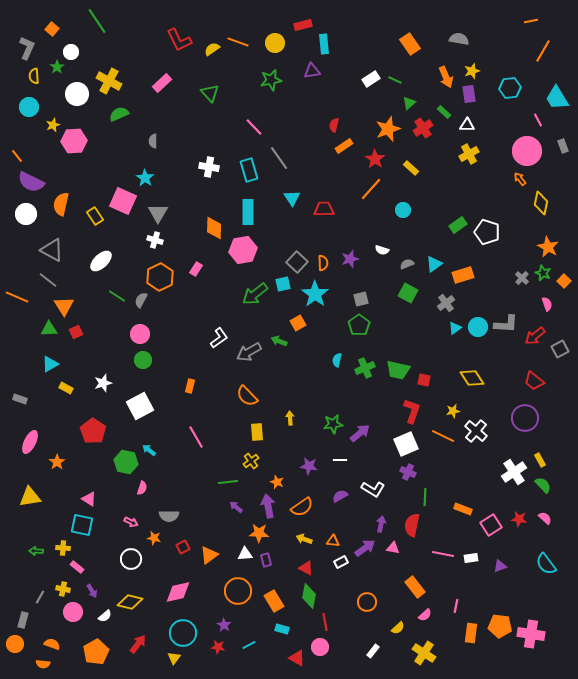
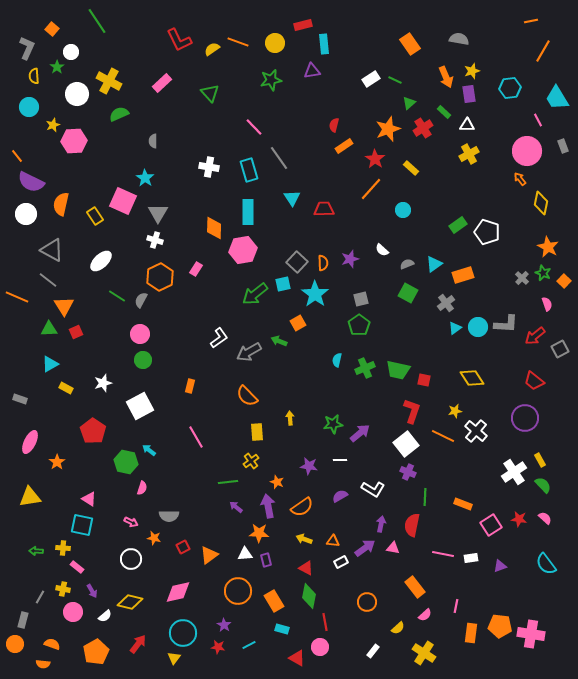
white semicircle at (382, 250): rotated 24 degrees clockwise
yellow star at (453, 411): moved 2 px right
white square at (406, 444): rotated 15 degrees counterclockwise
orange rectangle at (463, 509): moved 5 px up
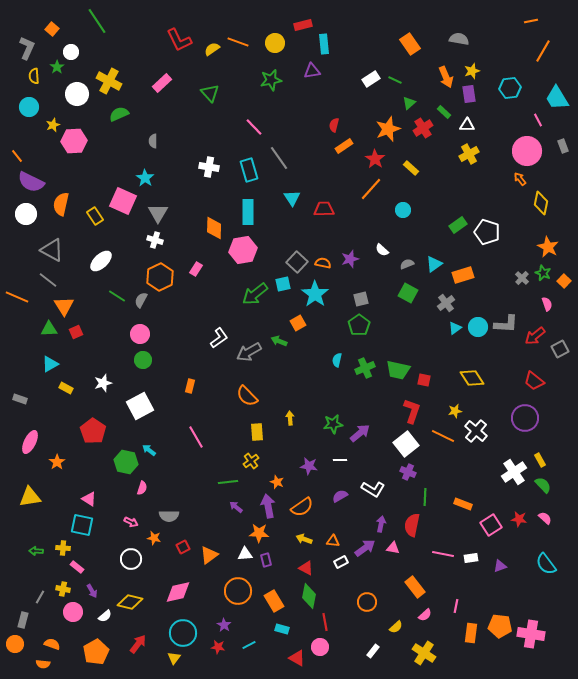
orange semicircle at (323, 263): rotated 77 degrees counterclockwise
yellow semicircle at (398, 628): moved 2 px left, 1 px up
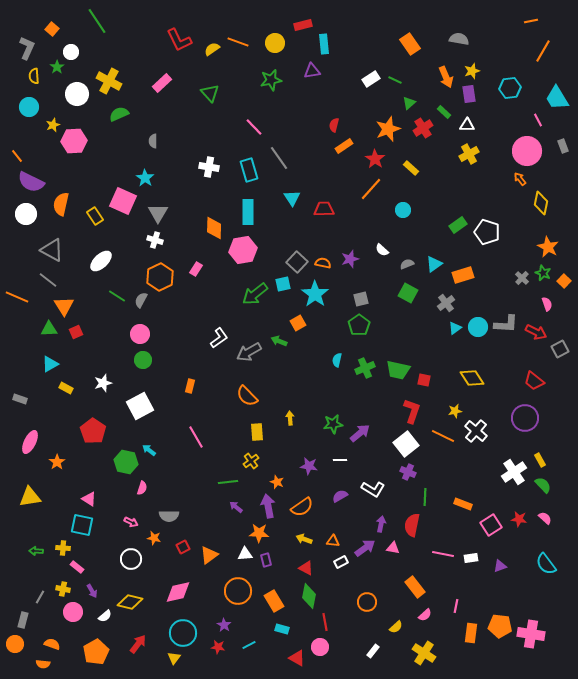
red arrow at (535, 336): moved 1 px right, 4 px up; rotated 115 degrees counterclockwise
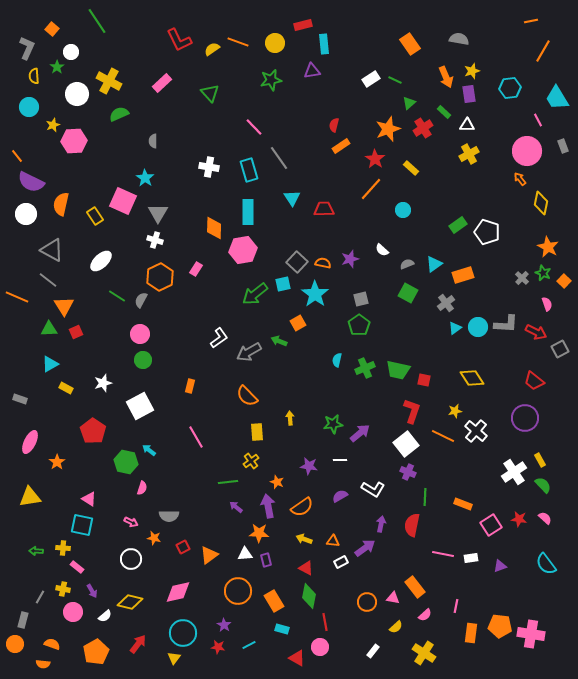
orange rectangle at (344, 146): moved 3 px left
pink triangle at (393, 548): moved 50 px down
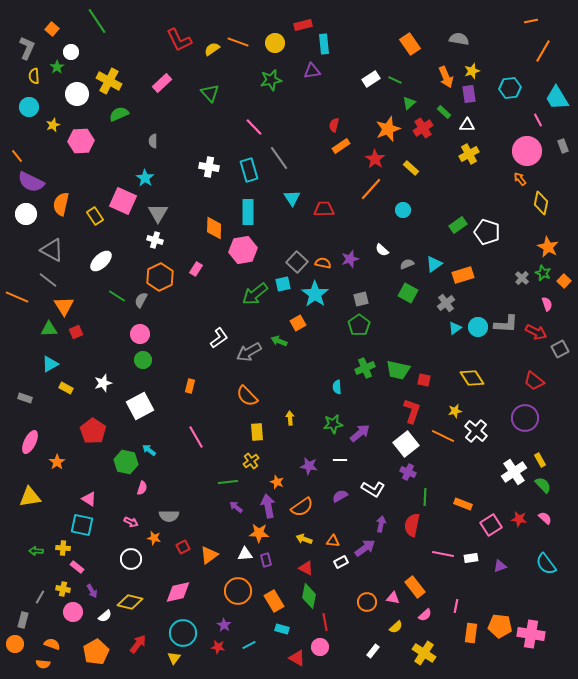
pink hexagon at (74, 141): moved 7 px right
cyan semicircle at (337, 360): moved 27 px down; rotated 16 degrees counterclockwise
gray rectangle at (20, 399): moved 5 px right, 1 px up
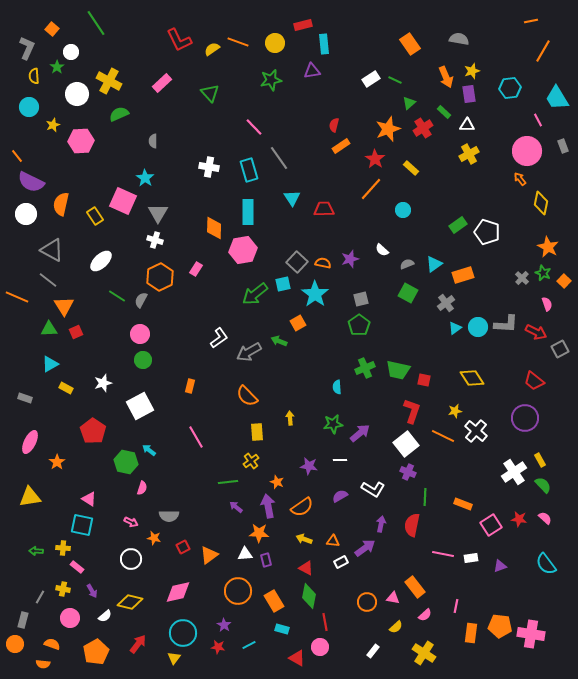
green line at (97, 21): moved 1 px left, 2 px down
pink circle at (73, 612): moved 3 px left, 6 px down
